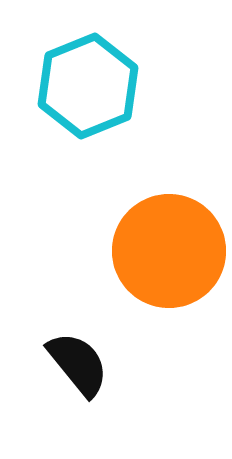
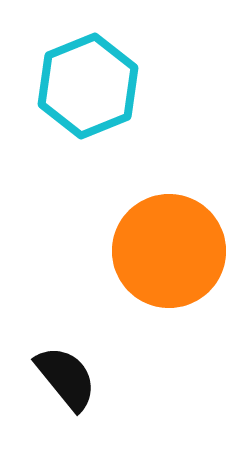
black semicircle: moved 12 px left, 14 px down
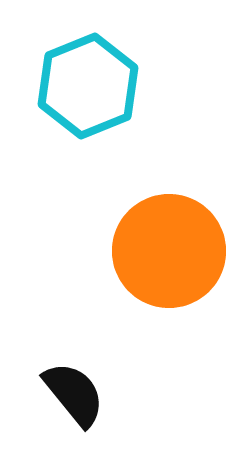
black semicircle: moved 8 px right, 16 px down
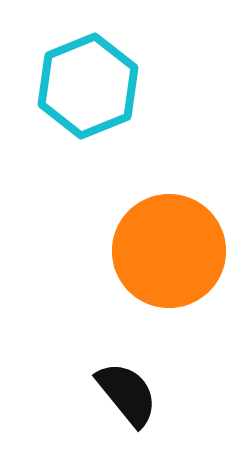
black semicircle: moved 53 px right
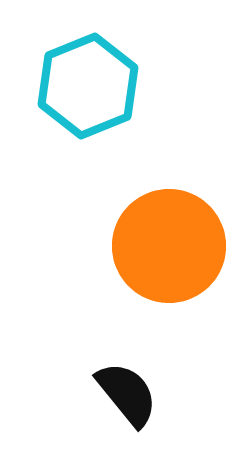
orange circle: moved 5 px up
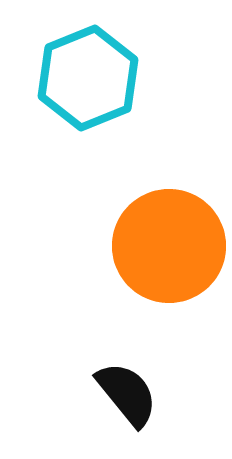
cyan hexagon: moved 8 px up
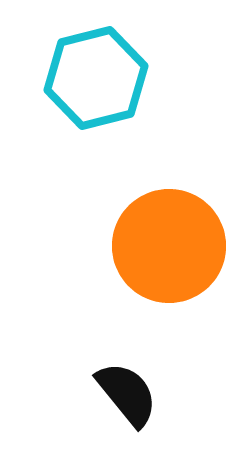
cyan hexagon: moved 8 px right; rotated 8 degrees clockwise
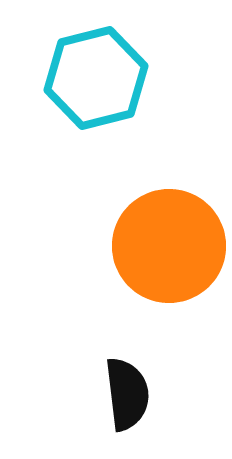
black semicircle: rotated 32 degrees clockwise
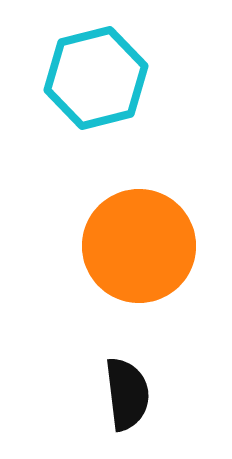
orange circle: moved 30 px left
